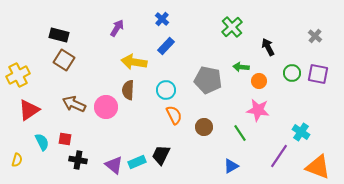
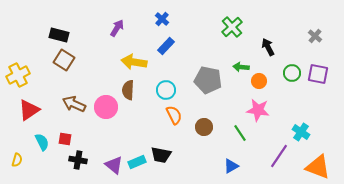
black trapezoid: rotated 105 degrees counterclockwise
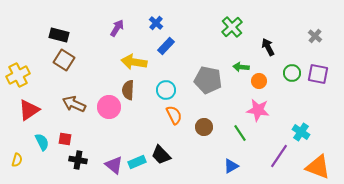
blue cross: moved 6 px left, 4 px down
pink circle: moved 3 px right
black trapezoid: rotated 35 degrees clockwise
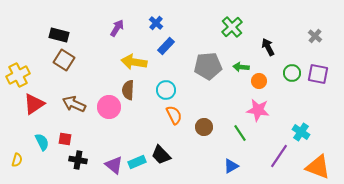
gray pentagon: moved 14 px up; rotated 16 degrees counterclockwise
red triangle: moved 5 px right, 6 px up
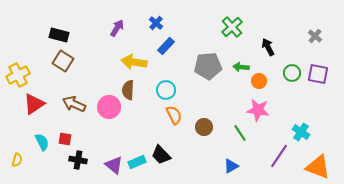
brown square: moved 1 px left, 1 px down
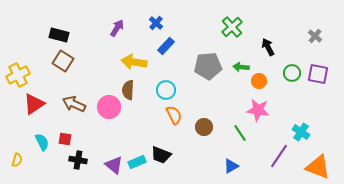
black trapezoid: rotated 25 degrees counterclockwise
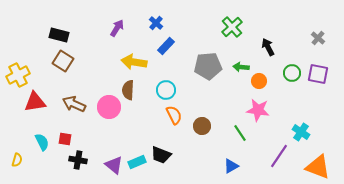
gray cross: moved 3 px right, 2 px down
red triangle: moved 1 px right, 2 px up; rotated 25 degrees clockwise
brown circle: moved 2 px left, 1 px up
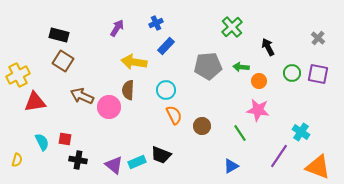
blue cross: rotated 24 degrees clockwise
brown arrow: moved 8 px right, 8 px up
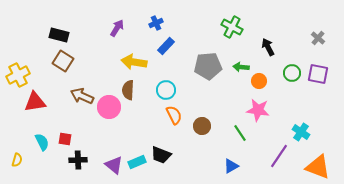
green cross: rotated 20 degrees counterclockwise
black cross: rotated 12 degrees counterclockwise
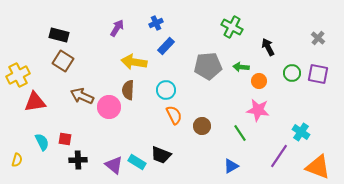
cyan rectangle: rotated 54 degrees clockwise
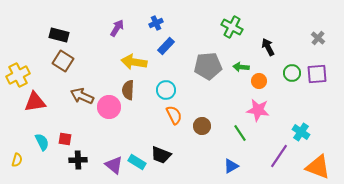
purple square: moved 1 px left; rotated 15 degrees counterclockwise
